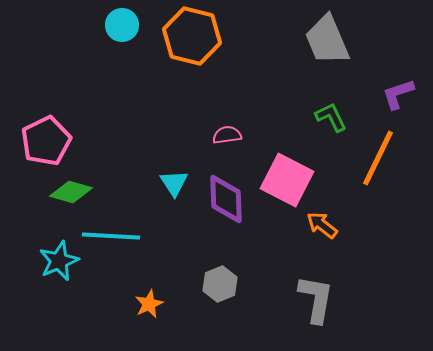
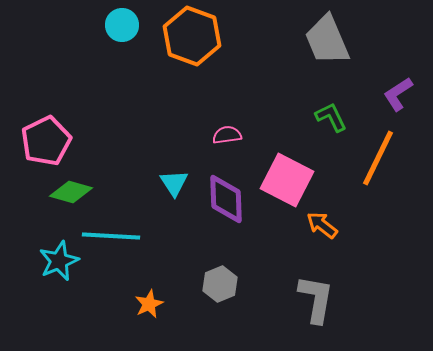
orange hexagon: rotated 6 degrees clockwise
purple L-shape: rotated 15 degrees counterclockwise
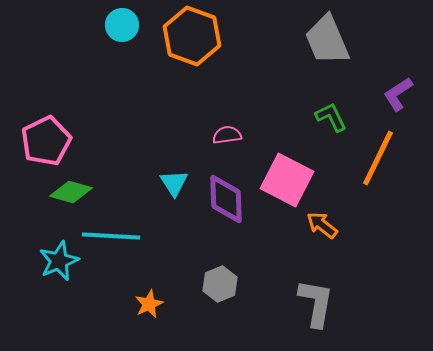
gray L-shape: moved 4 px down
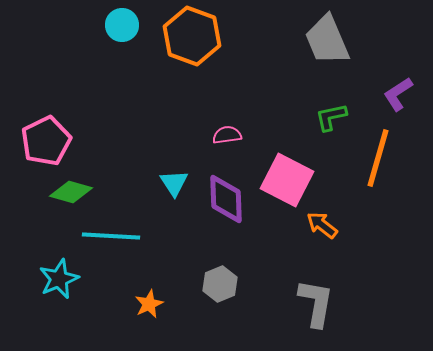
green L-shape: rotated 76 degrees counterclockwise
orange line: rotated 10 degrees counterclockwise
cyan star: moved 18 px down
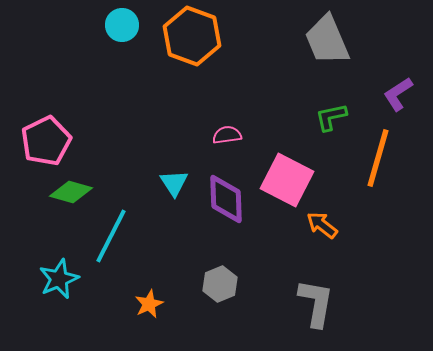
cyan line: rotated 66 degrees counterclockwise
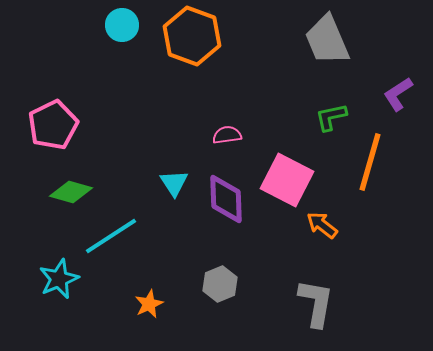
pink pentagon: moved 7 px right, 16 px up
orange line: moved 8 px left, 4 px down
cyan line: rotated 30 degrees clockwise
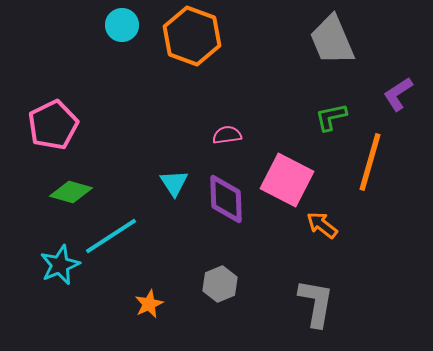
gray trapezoid: moved 5 px right
cyan star: moved 1 px right, 14 px up
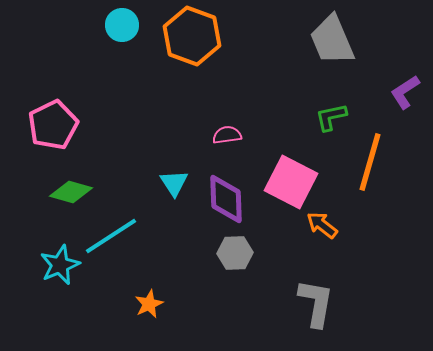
purple L-shape: moved 7 px right, 2 px up
pink square: moved 4 px right, 2 px down
gray hexagon: moved 15 px right, 31 px up; rotated 20 degrees clockwise
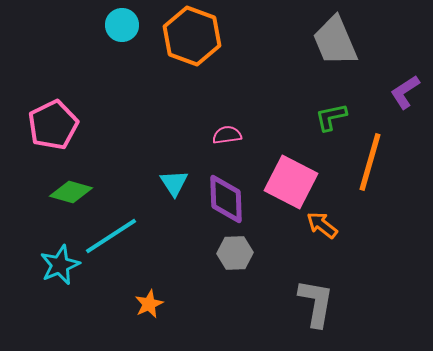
gray trapezoid: moved 3 px right, 1 px down
